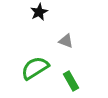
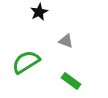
green semicircle: moved 9 px left, 6 px up
green rectangle: rotated 24 degrees counterclockwise
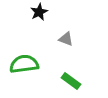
gray triangle: moved 2 px up
green semicircle: moved 2 px left, 2 px down; rotated 24 degrees clockwise
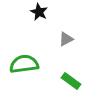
black star: rotated 18 degrees counterclockwise
gray triangle: rotated 49 degrees counterclockwise
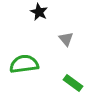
gray triangle: rotated 42 degrees counterclockwise
green rectangle: moved 2 px right, 2 px down
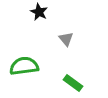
green semicircle: moved 2 px down
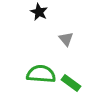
green semicircle: moved 17 px right, 8 px down; rotated 12 degrees clockwise
green rectangle: moved 2 px left
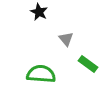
green rectangle: moved 17 px right, 19 px up
